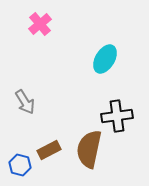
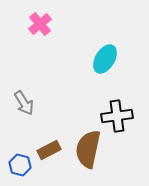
gray arrow: moved 1 px left, 1 px down
brown semicircle: moved 1 px left
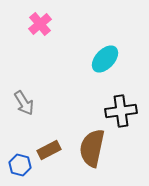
cyan ellipse: rotated 12 degrees clockwise
black cross: moved 4 px right, 5 px up
brown semicircle: moved 4 px right, 1 px up
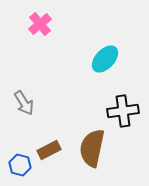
black cross: moved 2 px right
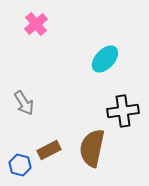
pink cross: moved 4 px left
